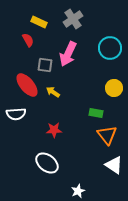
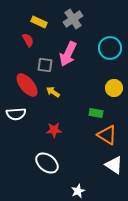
orange triangle: rotated 20 degrees counterclockwise
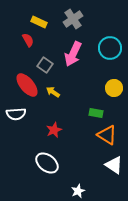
pink arrow: moved 5 px right
gray square: rotated 28 degrees clockwise
red star: rotated 21 degrees counterclockwise
